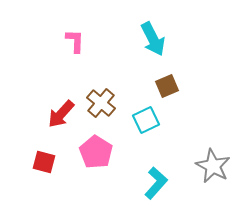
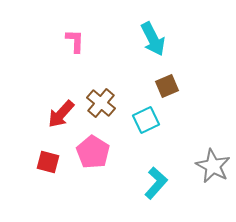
pink pentagon: moved 3 px left
red square: moved 4 px right
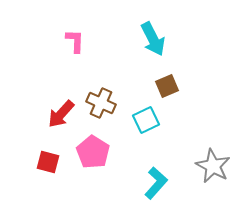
brown cross: rotated 16 degrees counterclockwise
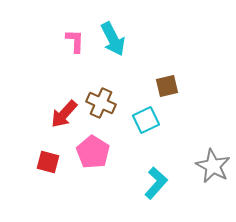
cyan arrow: moved 40 px left
brown square: rotated 10 degrees clockwise
red arrow: moved 3 px right
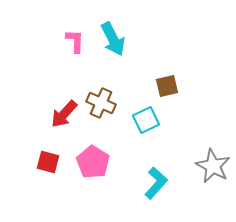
pink pentagon: moved 10 px down
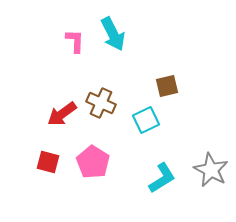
cyan arrow: moved 5 px up
red arrow: moved 2 px left; rotated 12 degrees clockwise
gray star: moved 2 px left, 4 px down
cyan L-shape: moved 6 px right, 5 px up; rotated 16 degrees clockwise
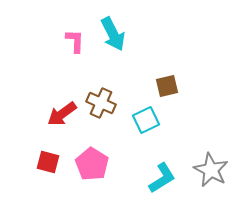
pink pentagon: moved 1 px left, 2 px down
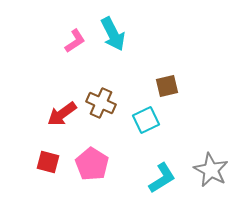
pink L-shape: rotated 55 degrees clockwise
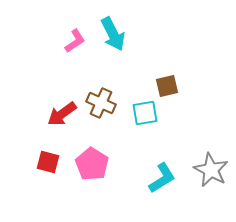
cyan square: moved 1 px left, 7 px up; rotated 16 degrees clockwise
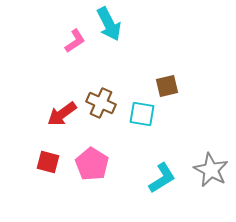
cyan arrow: moved 4 px left, 10 px up
cyan square: moved 3 px left, 1 px down; rotated 20 degrees clockwise
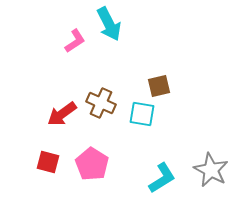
brown square: moved 8 px left
